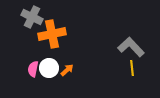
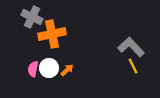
yellow line: moved 1 px right, 2 px up; rotated 21 degrees counterclockwise
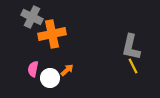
gray L-shape: rotated 124 degrees counterclockwise
white circle: moved 1 px right, 10 px down
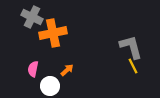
orange cross: moved 1 px right, 1 px up
gray L-shape: rotated 152 degrees clockwise
white circle: moved 8 px down
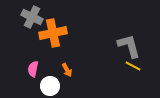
gray L-shape: moved 2 px left, 1 px up
yellow line: rotated 35 degrees counterclockwise
orange arrow: rotated 104 degrees clockwise
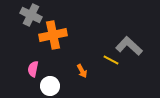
gray cross: moved 1 px left, 2 px up
orange cross: moved 2 px down
gray L-shape: rotated 32 degrees counterclockwise
yellow line: moved 22 px left, 6 px up
orange arrow: moved 15 px right, 1 px down
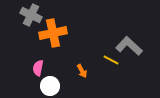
orange cross: moved 2 px up
pink semicircle: moved 5 px right, 1 px up
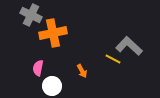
yellow line: moved 2 px right, 1 px up
white circle: moved 2 px right
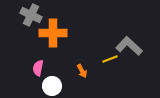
orange cross: rotated 12 degrees clockwise
yellow line: moved 3 px left; rotated 49 degrees counterclockwise
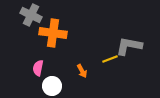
orange cross: rotated 8 degrees clockwise
gray L-shape: rotated 32 degrees counterclockwise
